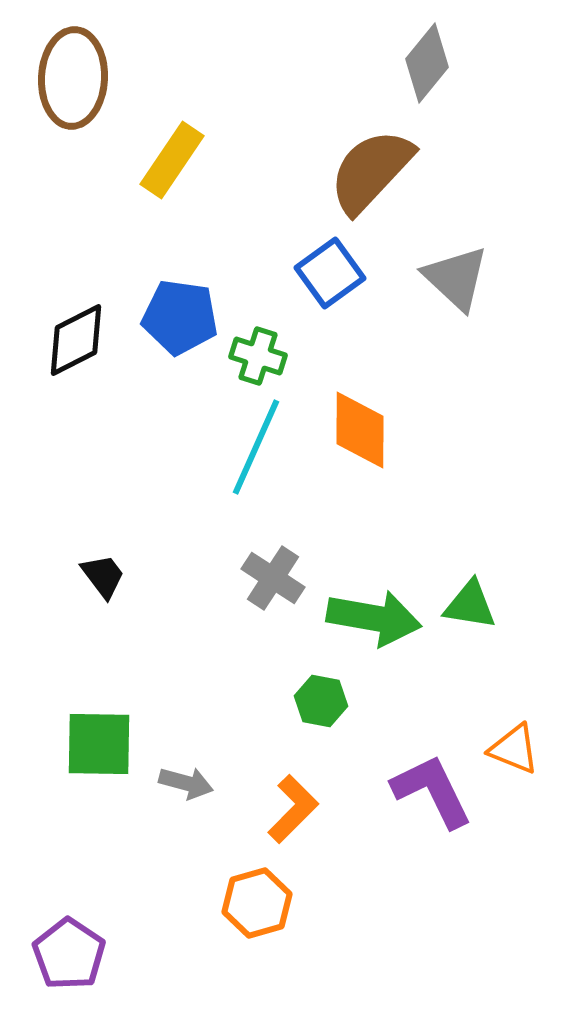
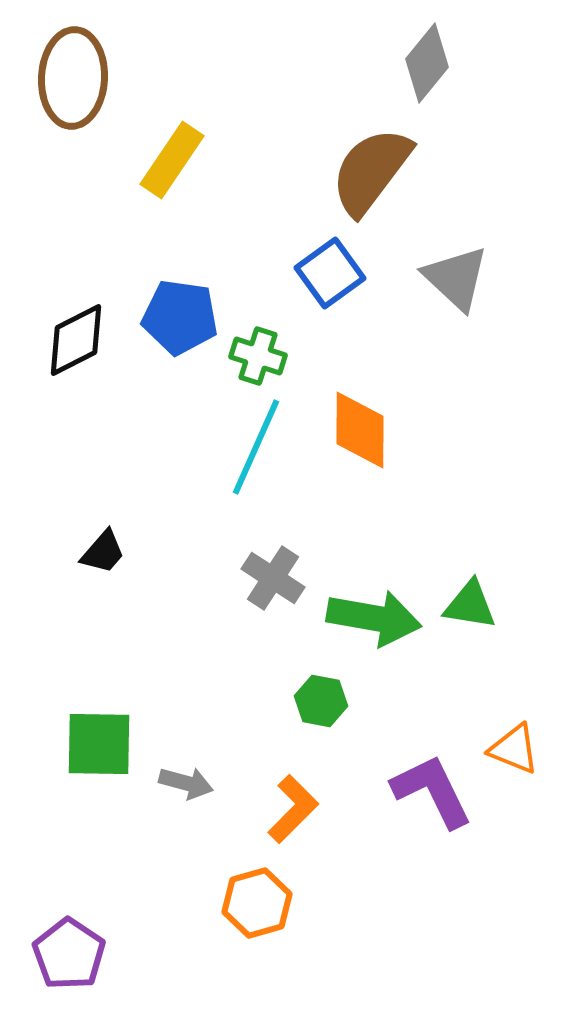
brown semicircle: rotated 6 degrees counterclockwise
black trapezoid: moved 24 px up; rotated 78 degrees clockwise
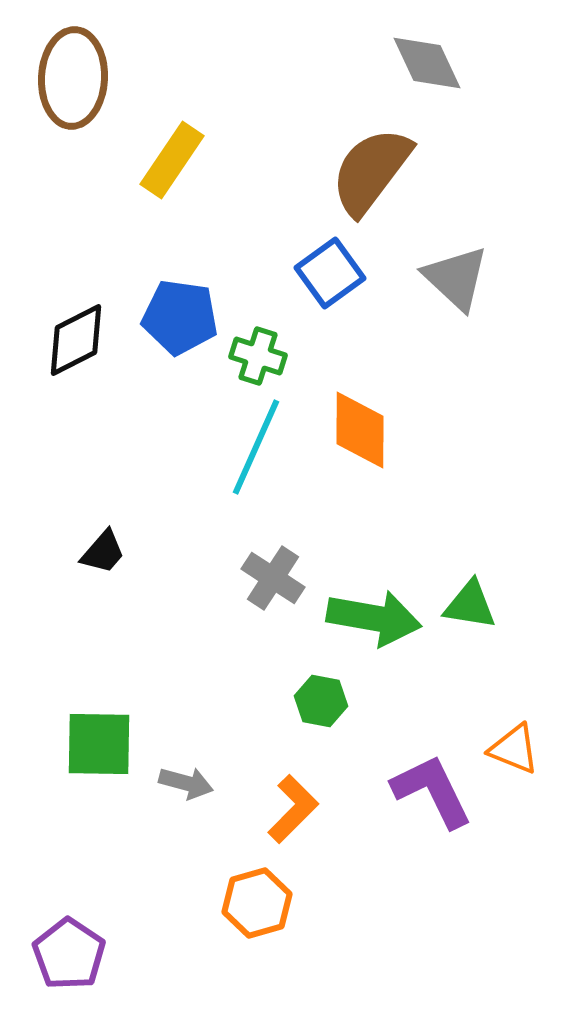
gray diamond: rotated 64 degrees counterclockwise
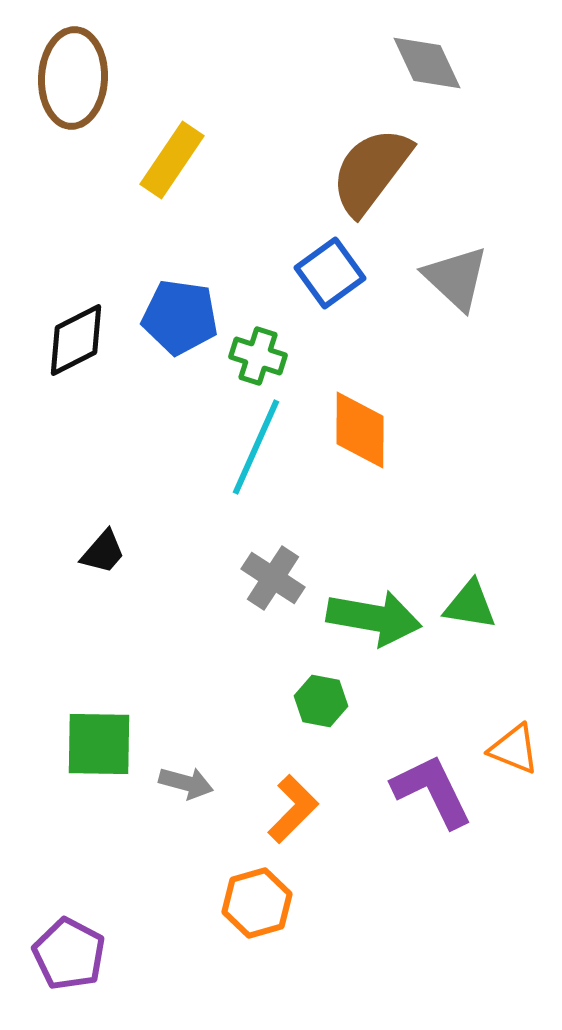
purple pentagon: rotated 6 degrees counterclockwise
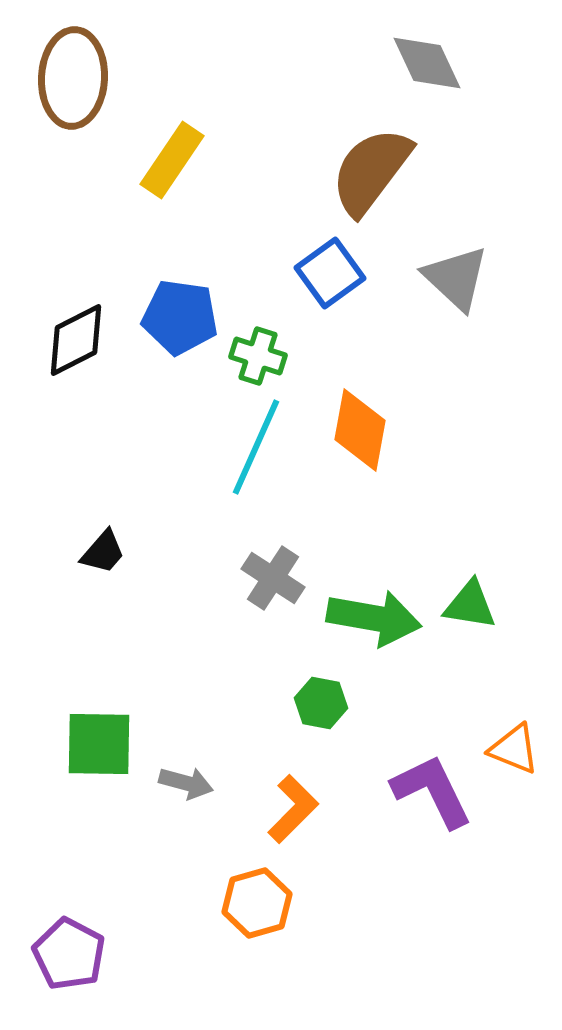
orange diamond: rotated 10 degrees clockwise
green hexagon: moved 2 px down
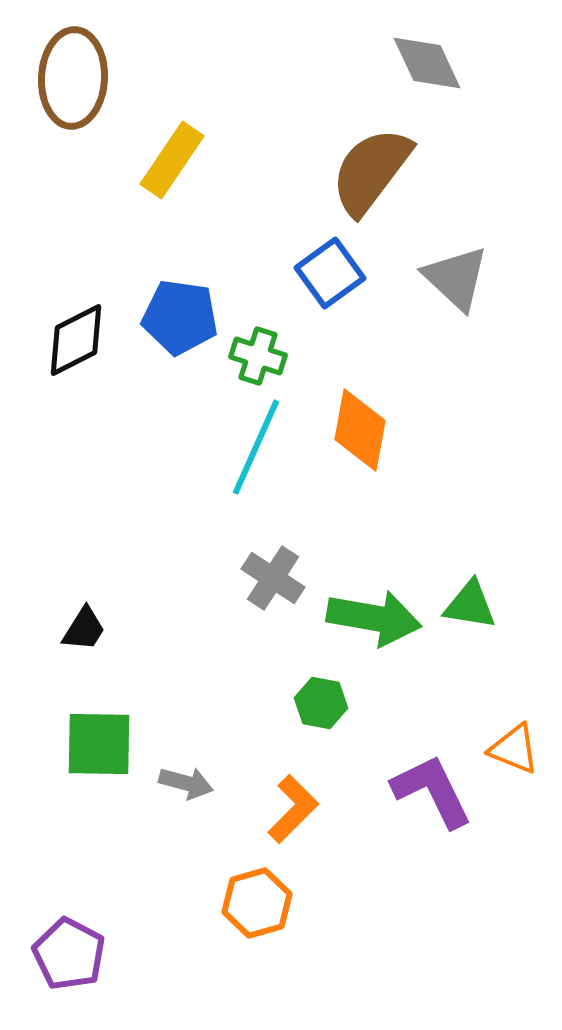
black trapezoid: moved 19 px left, 77 px down; rotated 9 degrees counterclockwise
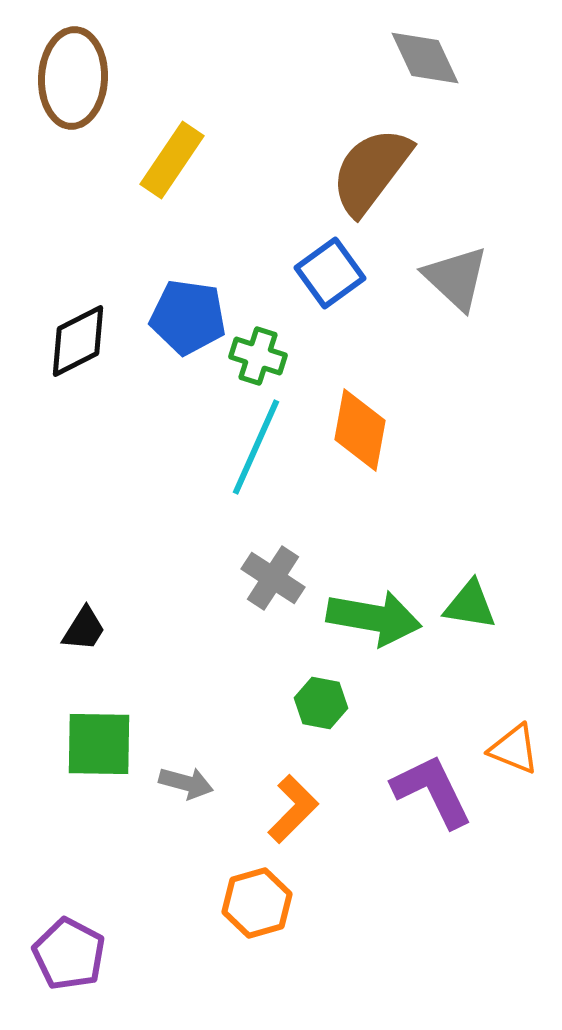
gray diamond: moved 2 px left, 5 px up
blue pentagon: moved 8 px right
black diamond: moved 2 px right, 1 px down
